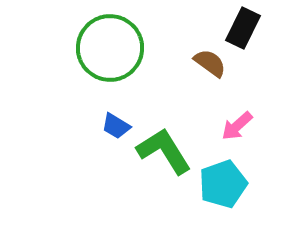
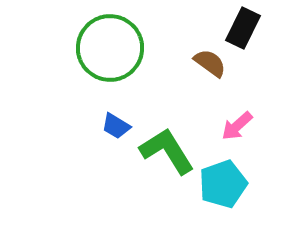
green L-shape: moved 3 px right
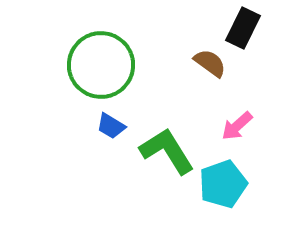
green circle: moved 9 px left, 17 px down
blue trapezoid: moved 5 px left
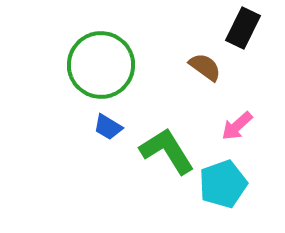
brown semicircle: moved 5 px left, 4 px down
blue trapezoid: moved 3 px left, 1 px down
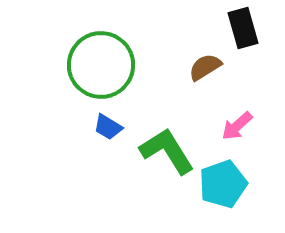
black rectangle: rotated 42 degrees counterclockwise
brown semicircle: rotated 68 degrees counterclockwise
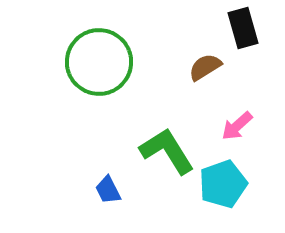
green circle: moved 2 px left, 3 px up
blue trapezoid: moved 63 px down; rotated 32 degrees clockwise
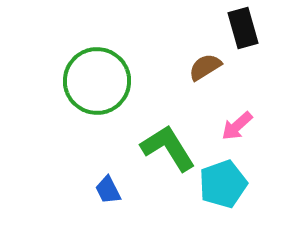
green circle: moved 2 px left, 19 px down
green L-shape: moved 1 px right, 3 px up
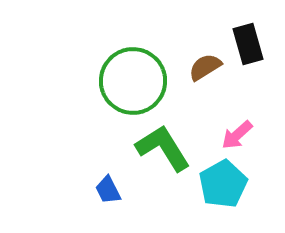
black rectangle: moved 5 px right, 16 px down
green circle: moved 36 px right
pink arrow: moved 9 px down
green L-shape: moved 5 px left
cyan pentagon: rotated 9 degrees counterclockwise
